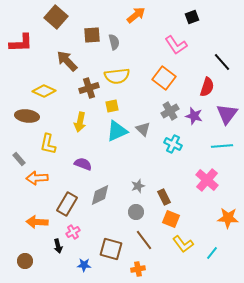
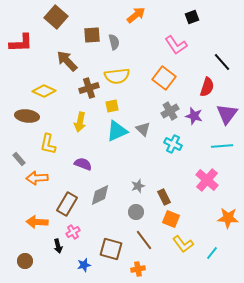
blue star at (84, 265): rotated 16 degrees counterclockwise
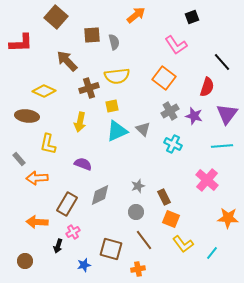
black arrow at (58, 246): rotated 32 degrees clockwise
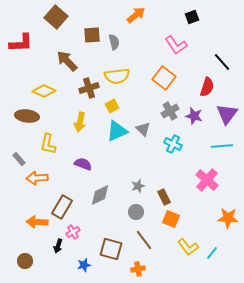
yellow square at (112, 106): rotated 16 degrees counterclockwise
brown rectangle at (67, 204): moved 5 px left, 3 px down
yellow L-shape at (183, 244): moved 5 px right, 3 px down
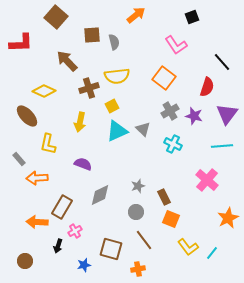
brown ellipse at (27, 116): rotated 40 degrees clockwise
orange star at (228, 218): rotated 30 degrees counterclockwise
pink cross at (73, 232): moved 2 px right, 1 px up
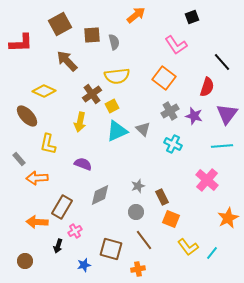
brown square at (56, 17): moved 4 px right, 7 px down; rotated 20 degrees clockwise
brown cross at (89, 88): moved 3 px right, 6 px down; rotated 18 degrees counterclockwise
brown rectangle at (164, 197): moved 2 px left
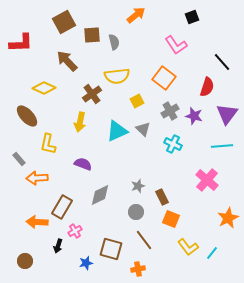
brown square at (60, 24): moved 4 px right, 2 px up
yellow diamond at (44, 91): moved 3 px up
yellow square at (112, 106): moved 25 px right, 5 px up
blue star at (84, 265): moved 2 px right, 2 px up
